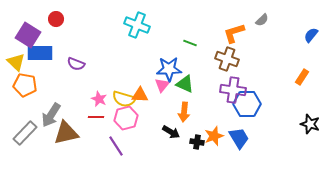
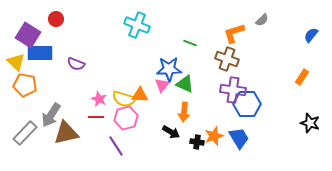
black star: moved 1 px up
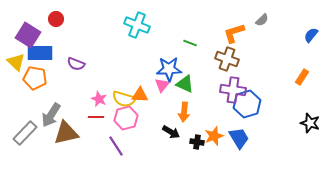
orange pentagon: moved 10 px right, 7 px up
blue hexagon: rotated 16 degrees counterclockwise
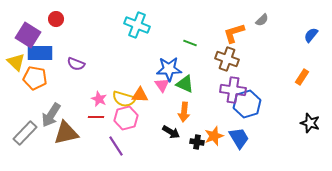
pink triangle: rotated 14 degrees counterclockwise
